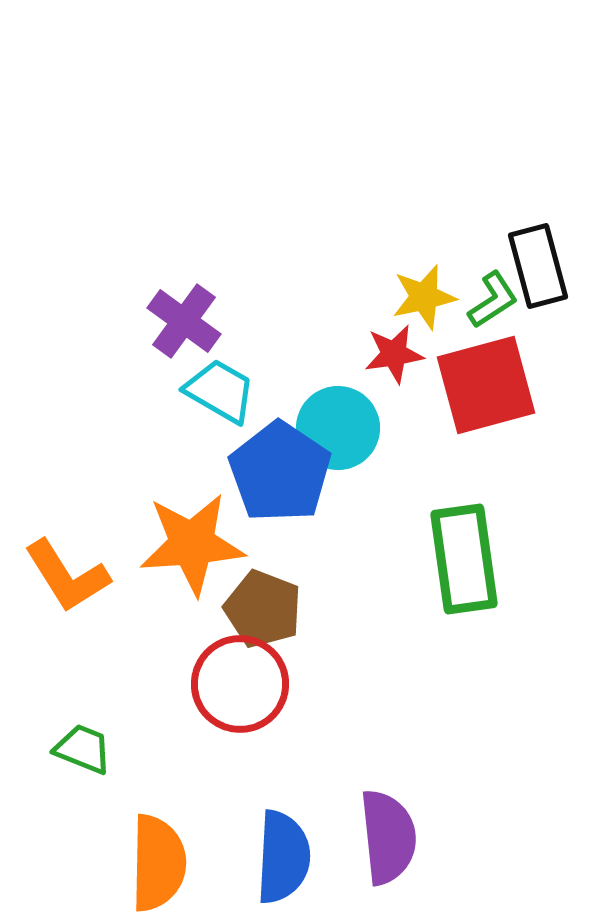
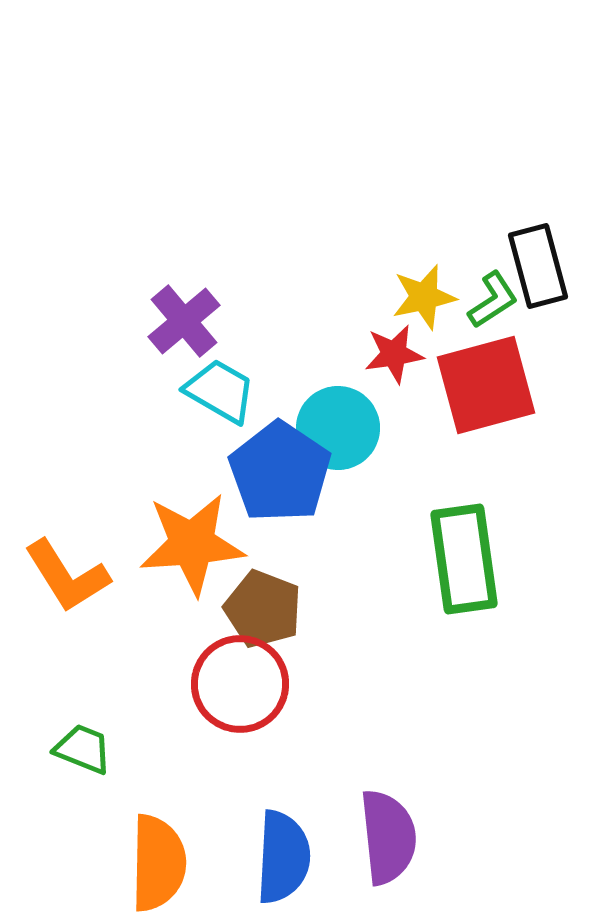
purple cross: rotated 14 degrees clockwise
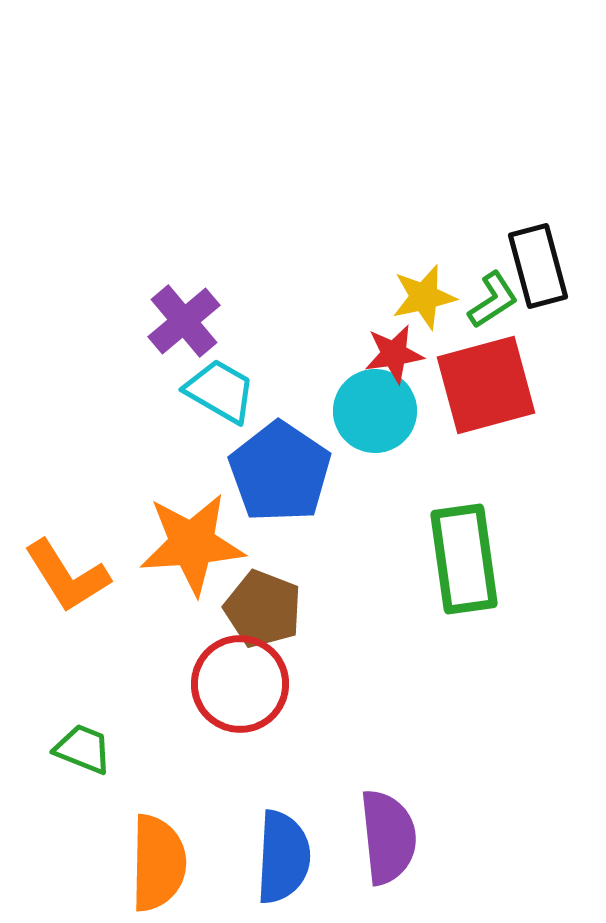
cyan circle: moved 37 px right, 17 px up
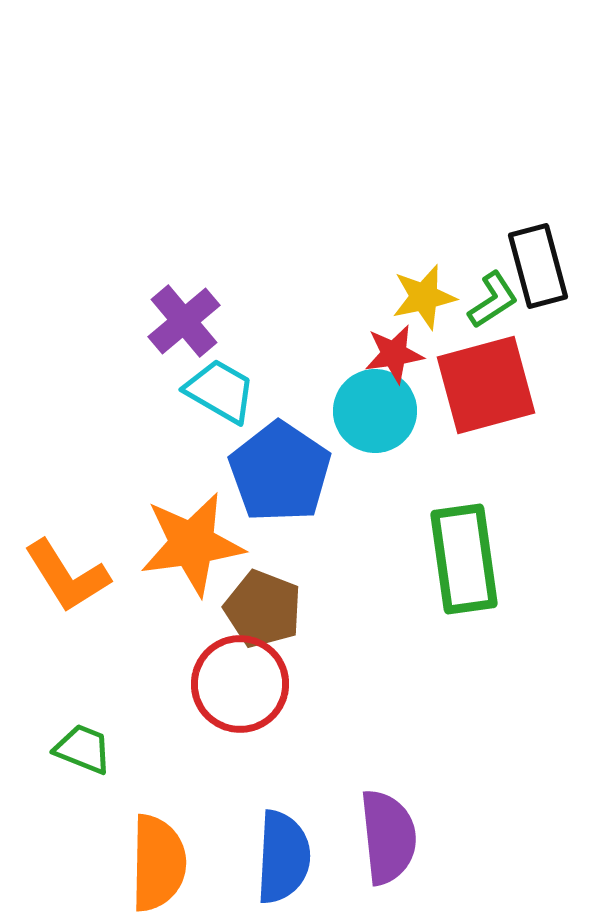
orange star: rotated 4 degrees counterclockwise
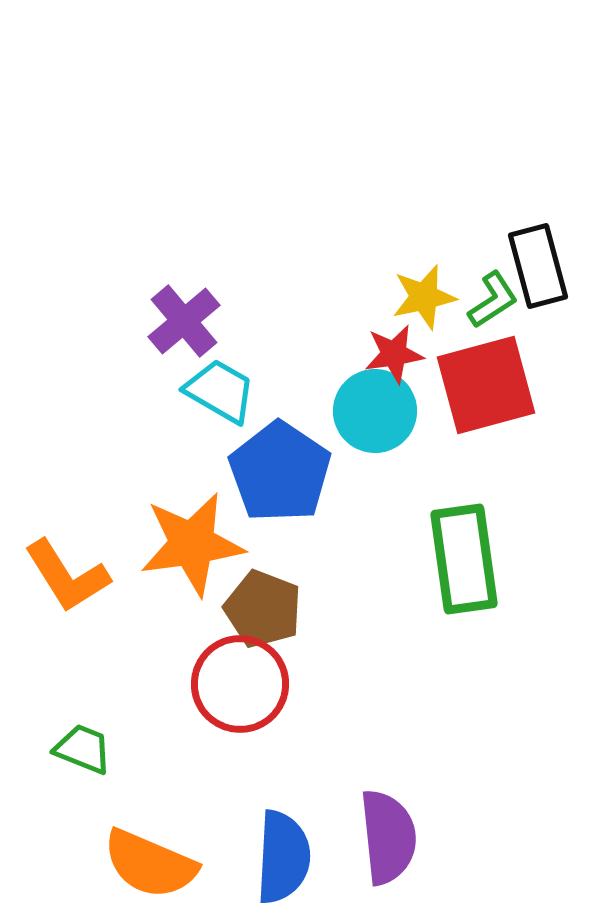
orange semicircle: moved 8 px left, 1 px down; rotated 112 degrees clockwise
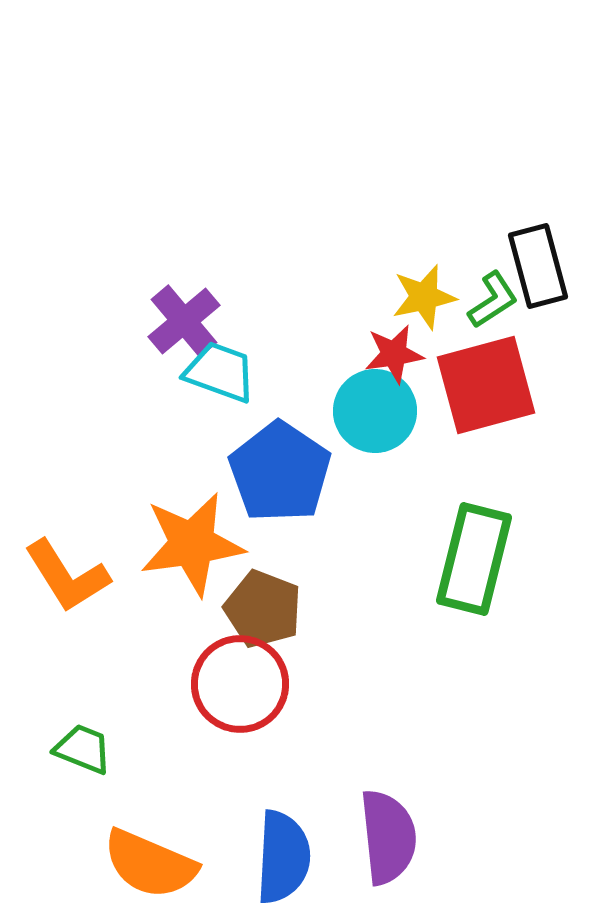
cyan trapezoid: moved 19 px up; rotated 10 degrees counterclockwise
green rectangle: moved 10 px right; rotated 22 degrees clockwise
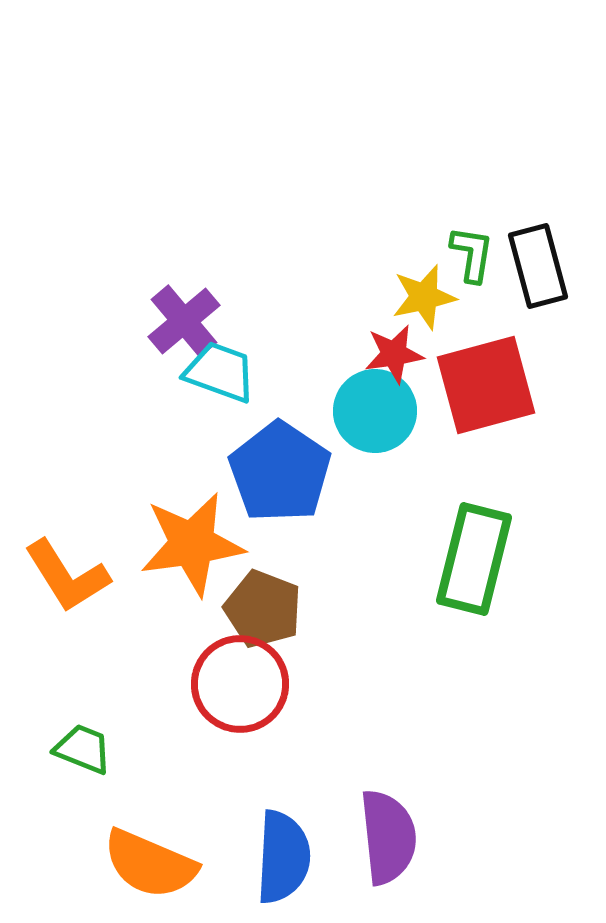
green L-shape: moved 21 px left, 46 px up; rotated 48 degrees counterclockwise
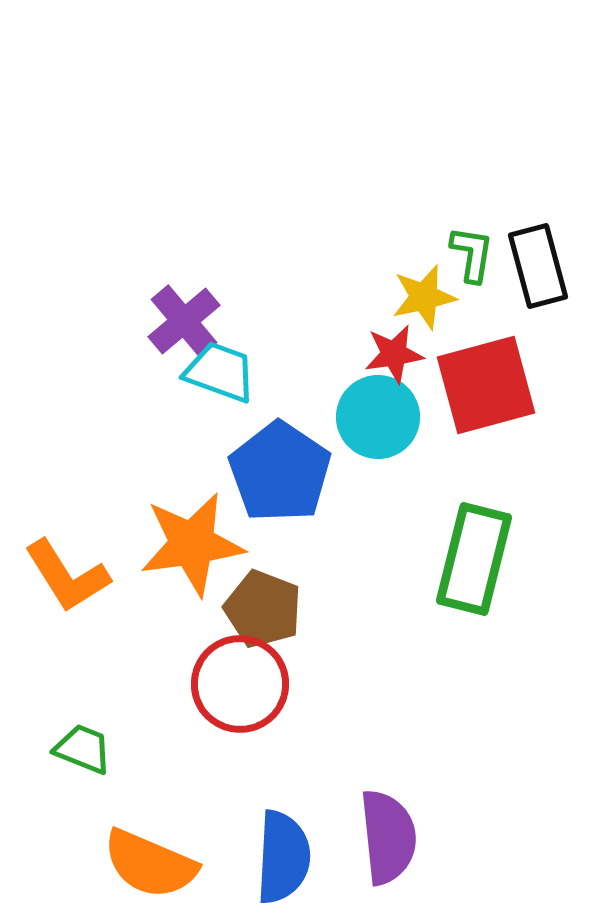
cyan circle: moved 3 px right, 6 px down
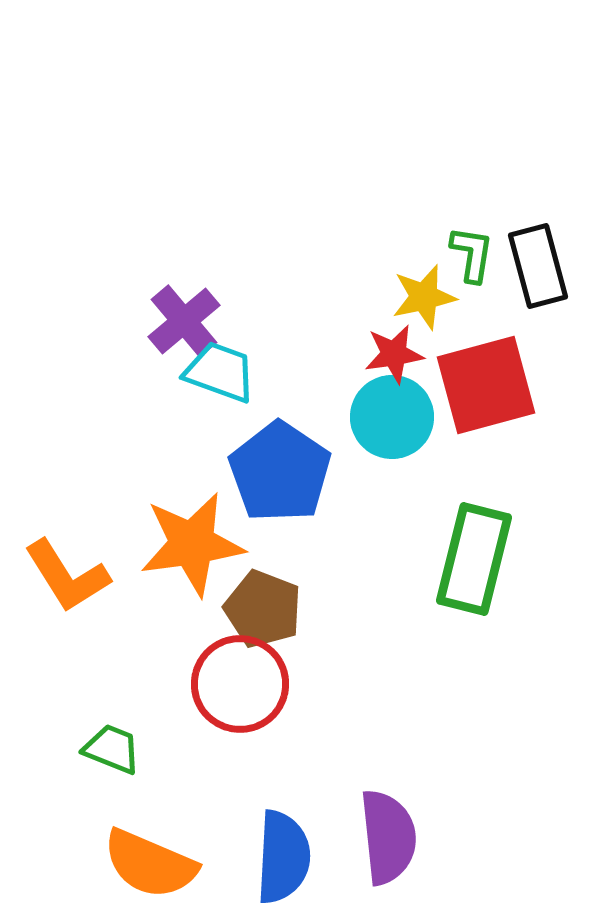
cyan circle: moved 14 px right
green trapezoid: moved 29 px right
